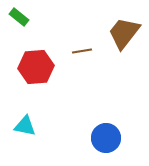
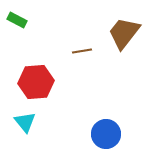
green rectangle: moved 2 px left, 3 px down; rotated 12 degrees counterclockwise
red hexagon: moved 15 px down
cyan triangle: moved 4 px up; rotated 40 degrees clockwise
blue circle: moved 4 px up
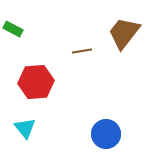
green rectangle: moved 4 px left, 9 px down
cyan triangle: moved 6 px down
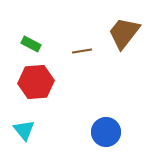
green rectangle: moved 18 px right, 15 px down
cyan triangle: moved 1 px left, 2 px down
blue circle: moved 2 px up
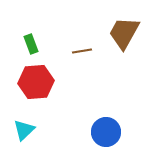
brown trapezoid: rotated 9 degrees counterclockwise
green rectangle: rotated 42 degrees clockwise
cyan triangle: rotated 25 degrees clockwise
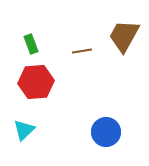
brown trapezoid: moved 3 px down
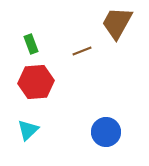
brown trapezoid: moved 7 px left, 13 px up
brown line: rotated 12 degrees counterclockwise
cyan triangle: moved 4 px right
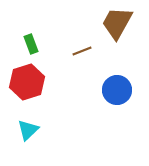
red hexagon: moved 9 px left; rotated 12 degrees counterclockwise
blue circle: moved 11 px right, 42 px up
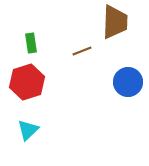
brown trapezoid: moved 2 px left, 1 px up; rotated 153 degrees clockwise
green rectangle: moved 1 px up; rotated 12 degrees clockwise
blue circle: moved 11 px right, 8 px up
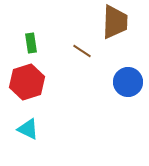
brown line: rotated 54 degrees clockwise
cyan triangle: moved 1 px up; rotated 50 degrees counterclockwise
